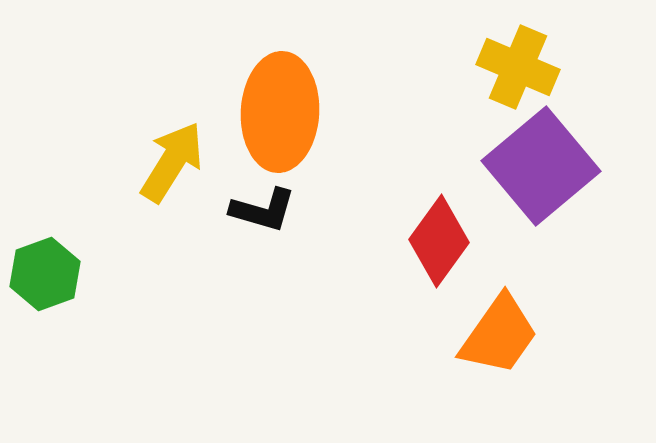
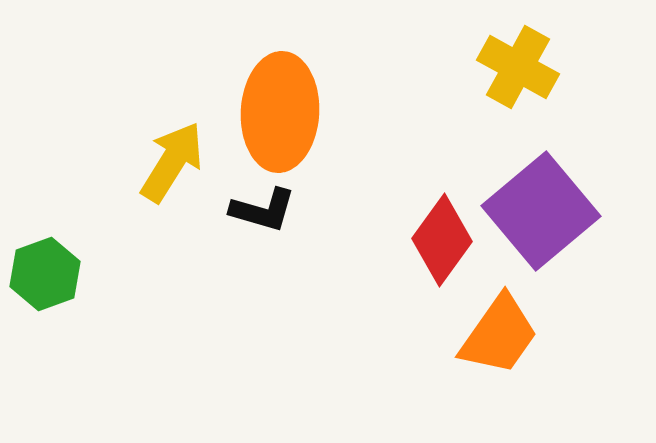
yellow cross: rotated 6 degrees clockwise
purple square: moved 45 px down
red diamond: moved 3 px right, 1 px up
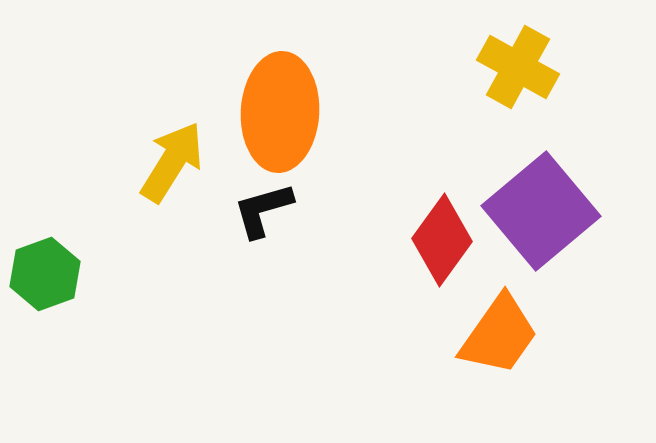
black L-shape: rotated 148 degrees clockwise
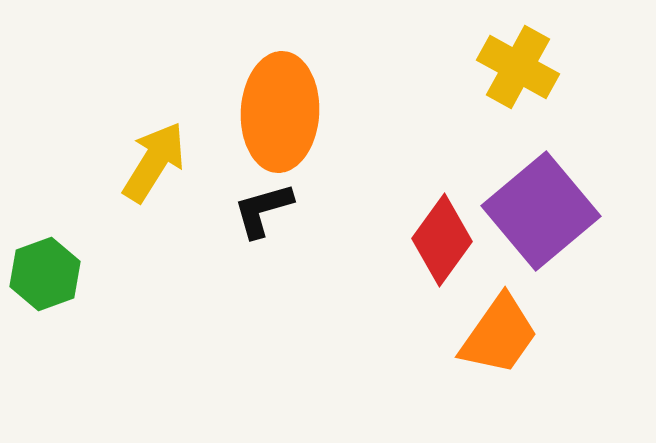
yellow arrow: moved 18 px left
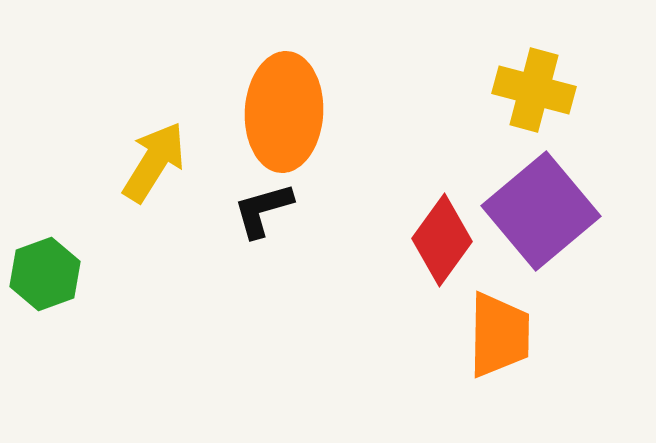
yellow cross: moved 16 px right, 23 px down; rotated 14 degrees counterclockwise
orange ellipse: moved 4 px right
orange trapezoid: rotated 34 degrees counterclockwise
